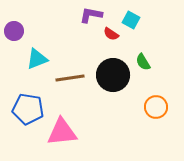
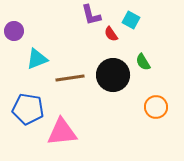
purple L-shape: rotated 115 degrees counterclockwise
red semicircle: rotated 21 degrees clockwise
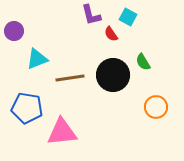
cyan square: moved 3 px left, 3 px up
blue pentagon: moved 1 px left, 1 px up
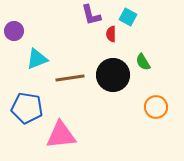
red semicircle: rotated 35 degrees clockwise
pink triangle: moved 1 px left, 3 px down
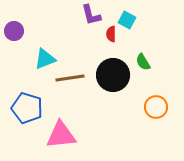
cyan square: moved 1 px left, 3 px down
cyan triangle: moved 8 px right
blue pentagon: rotated 8 degrees clockwise
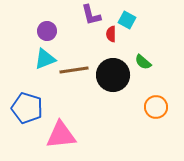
purple circle: moved 33 px right
green semicircle: rotated 18 degrees counterclockwise
brown line: moved 4 px right, 8 px up
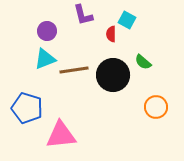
purple L-shape: moved 8 px left
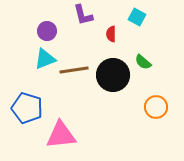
cyan square: moved 10 px right, 3 px up
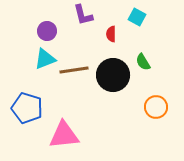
green semicircle: rotated 18 degrees clockwise
pink triangle: moved 3 px right
